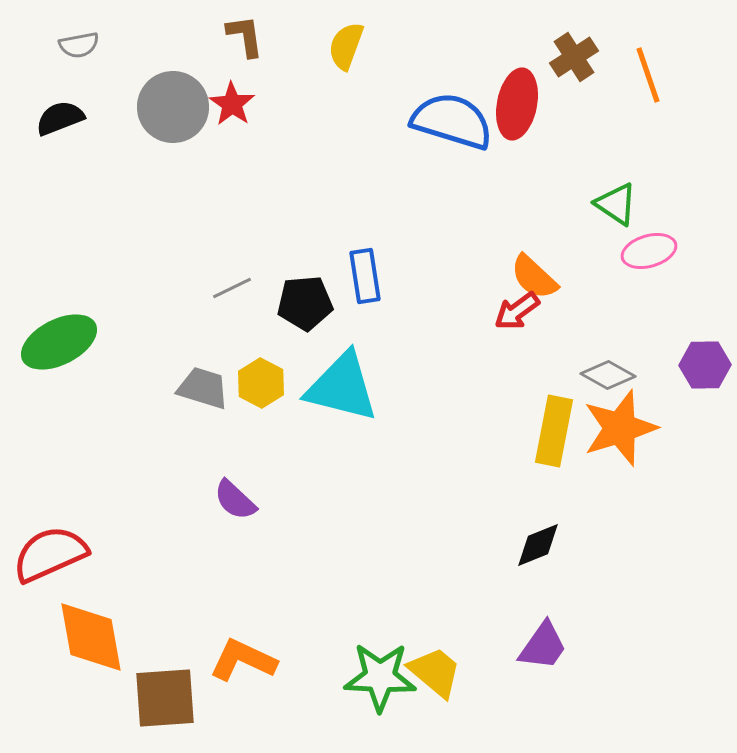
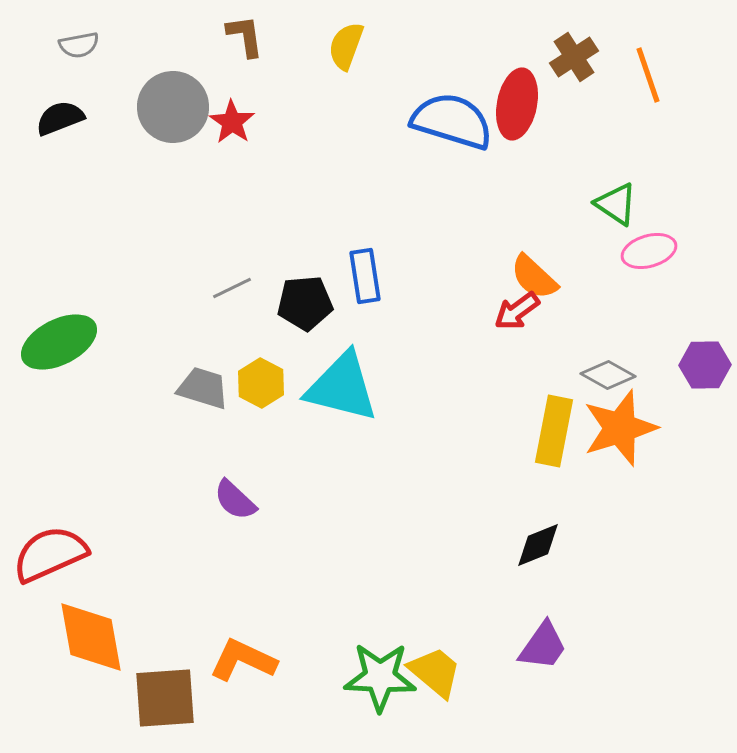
red star: moved 18 px down
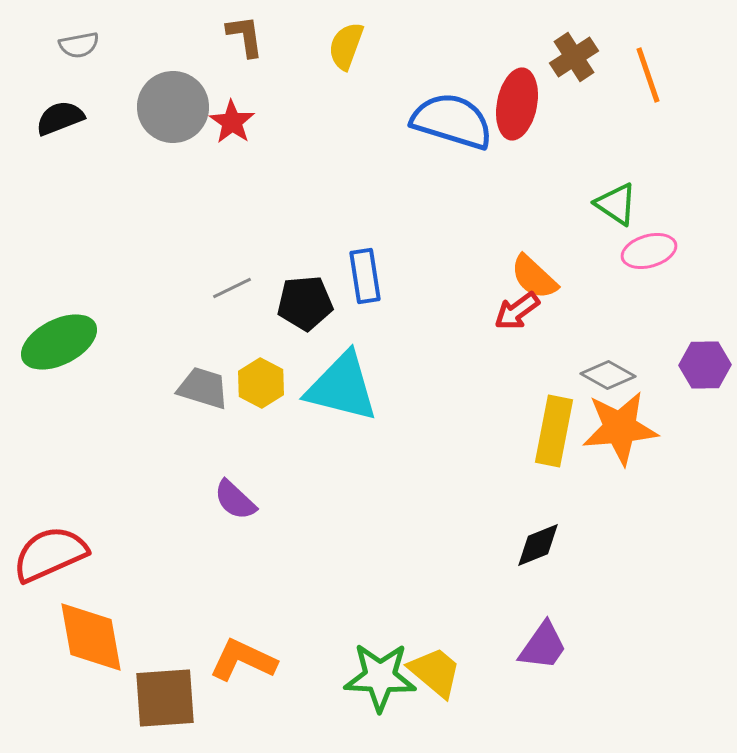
orange star: rotated 12 degrees clockwise
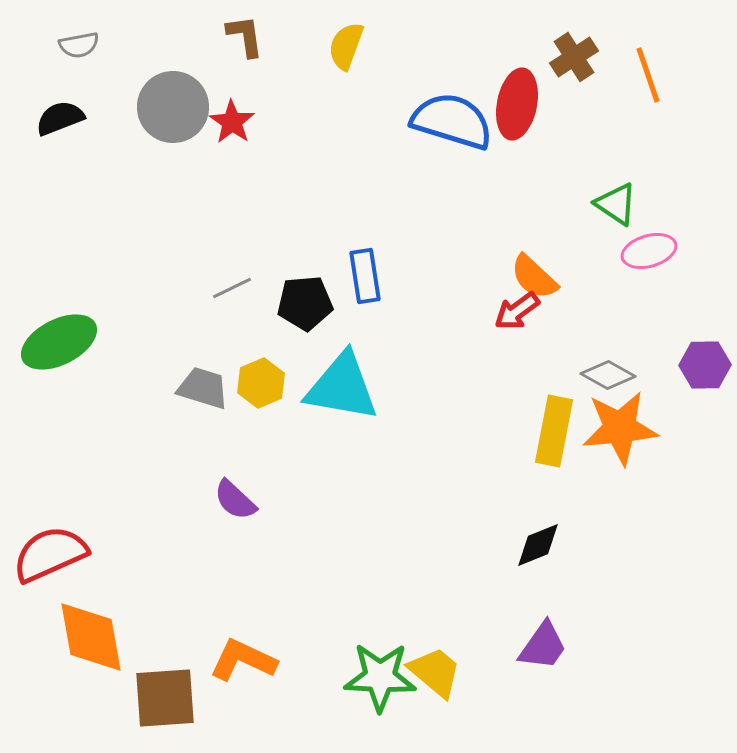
yellow hexagon: rotated 9 degrees clockwise
cyan triangle: rotated 4 degrees counterclockwise
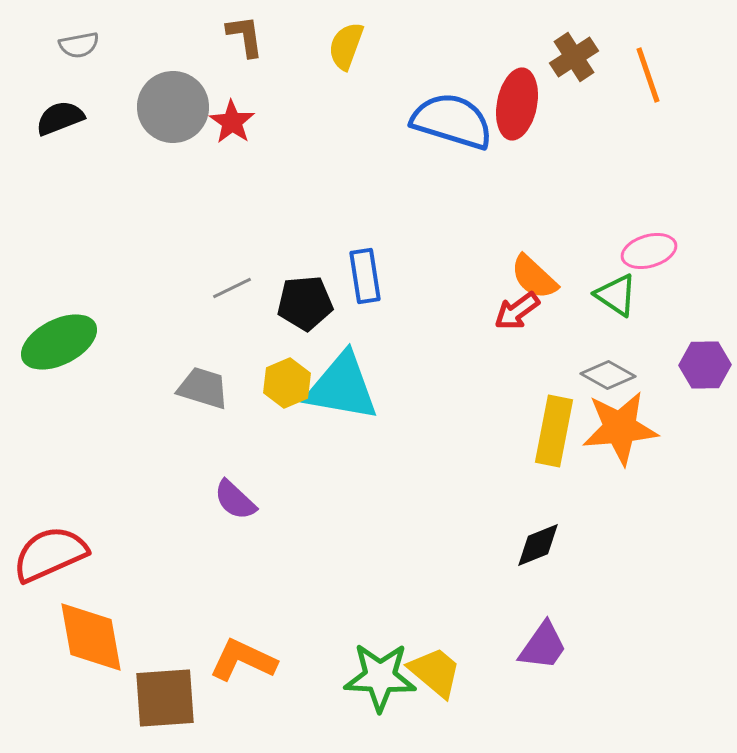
green triangle: moved 91 px down
yellow hexagon: moved 26 px right
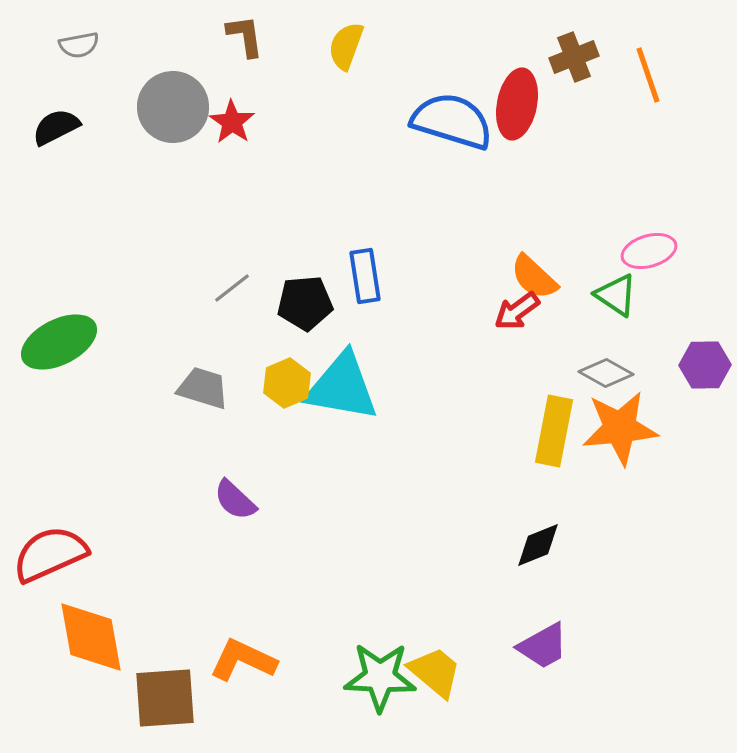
brown cross: rotated 12 degrees clockwise
black semicircle: moved 4 px left, 9 px down; rotated 6 degrees counterclockwise
gray line: rotated 12 degrees counterclockwise
gray diamond: moved 2 px left, 2 px up
purple trapezoid: rotated 26 degrees clockwise
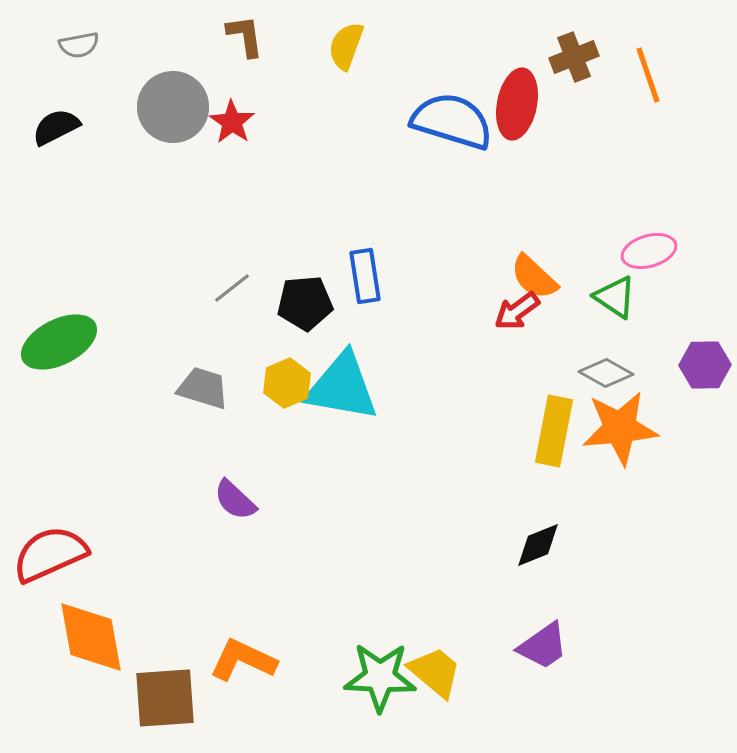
green triangle: moved 1 px left, 2 px down
purple trapezoid: rotated 6 degrees counterclockwise
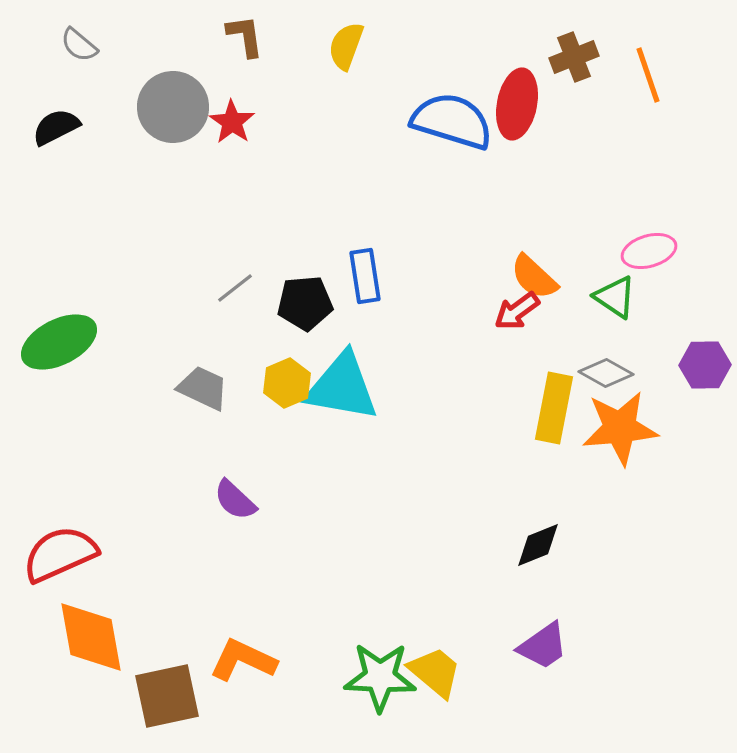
gray semicircle: rotated 51 degrees clockwise
gray line: moved 3 px right
gray trapezoid: rotated 8 degrees clockwise
yellow rectangle: moved 23 px up
red semicircle: moved 10 px right
brown square: moved 2 px right, 2 px up; rotated 8 degrees counterclockwise
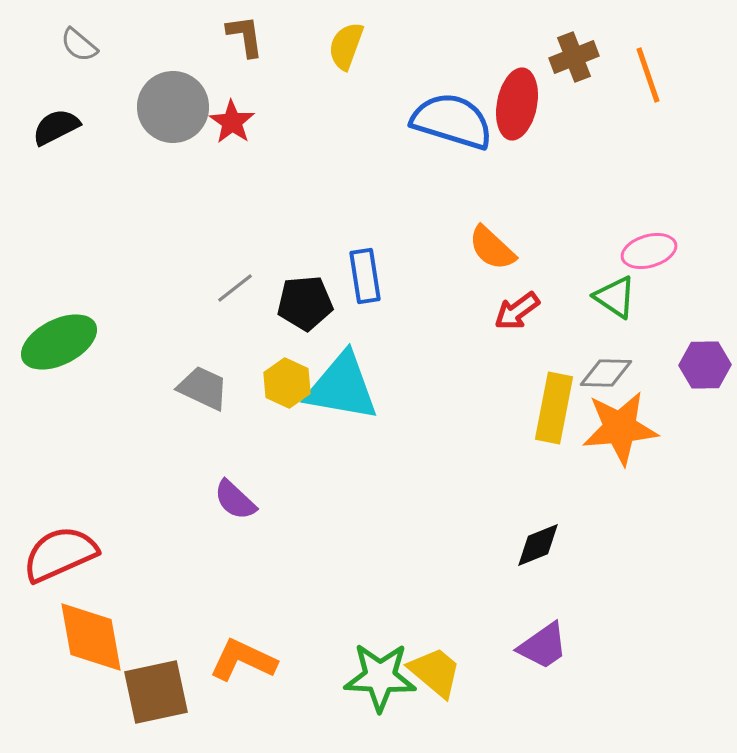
orange semicircle: moved 42 px left, 29 px up
gray diamond: rotated 28 degrees counterclockwise
yellow hexagon: rotated 12 degrees counterclockwise
brown square: moved 11 px left, 4 px up
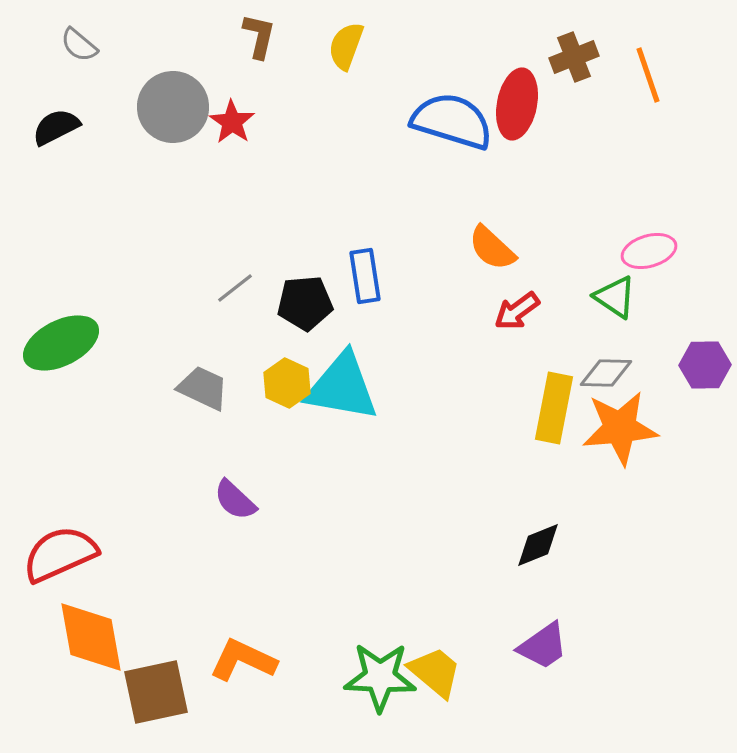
brown L-shape: moved 14 px right; rotated 21 degrees clockwise
green ellipse: moved 2 px right, 1 px down
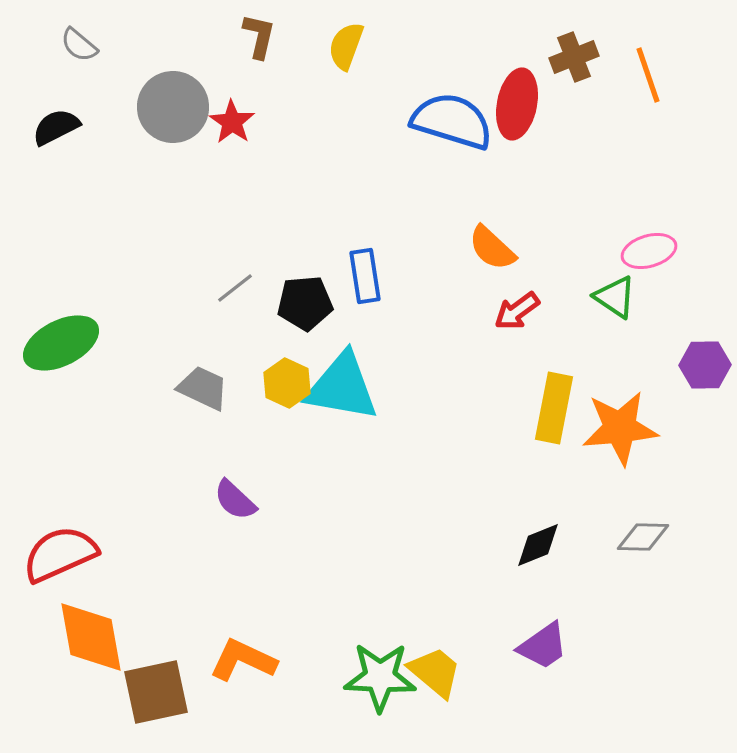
gray diamond: moved 37 px right, 164 px down
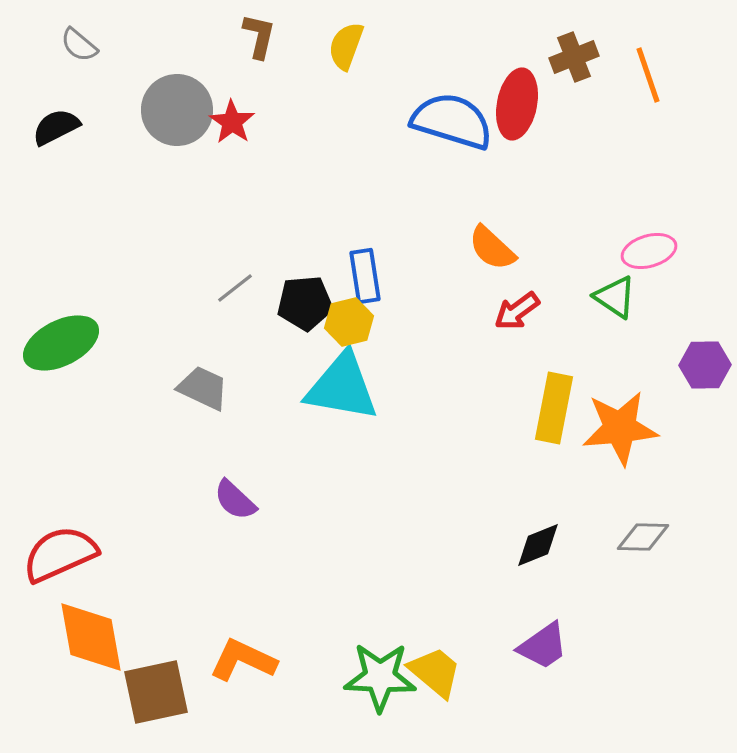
gray circle: moved 4 px right, 3 px down
yellow hexagon: moved 62 px right, 61 px up; rotated 21 degrees clockwise
